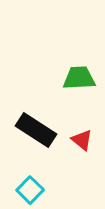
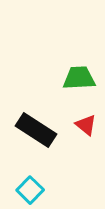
red triangle: moved 4 px right, 15 px up
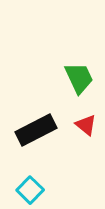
green trapezoid: rotated 68 degrees clockwise
black rectangle: rotated 60 degrees counterclockwise
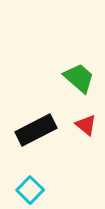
green trapezoid: rotated 24 degrees counterclockwise
